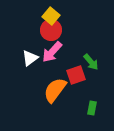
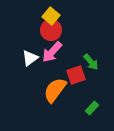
green rectangle: rotated 32 degrees clockwise
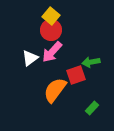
green arrow: rotated 120 degrees clockwise
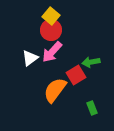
red square: rotated 12 degrees counterclockwise
green rectangle: rotated 64 degrees counterclockwise
